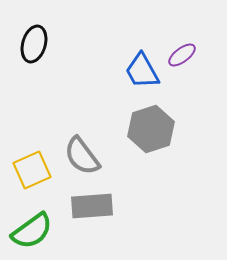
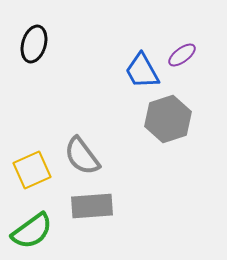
gray hexagon: moved 17 px right, 10 px up
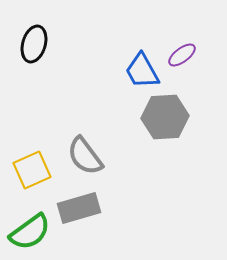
gray hexagon: moved 3 px left, 2 px up; rotated 15 degrees clockwise
gray semicircle: moved 3 px right
gray rectangle: moved 13 px left, 2 px down; rotated 12 degrees counterclockwise
green semicircle: moved 2 px left, 1 px down
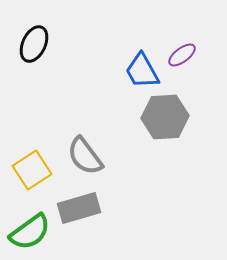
black ellipse: rotated 9 degrees clockwise
yellow square: rotated 9 degrees counterclockwise
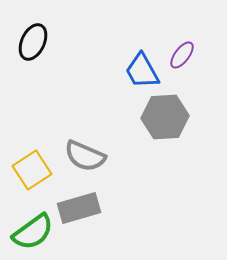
black ellipse: moved 1 px left, 2 px up
purple ellipse: rotated 16 degrees counterclockwise
gray semicircle: rotated 30 degrees counterclockwise
green semicircle: moved 3 px right
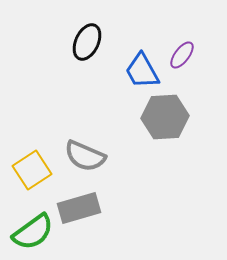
black ellipse: moved 54 px right
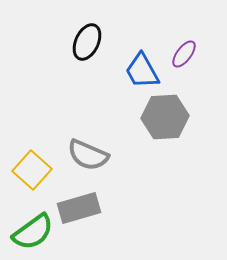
purple ellipse: moved 2 px right, 1 px up
gray semicircle: moved 3 px right, 1 px up
yellow square: rotated 15 degrees counterclockwise
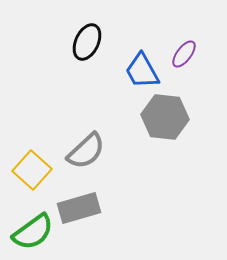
gray hexagon: rotated 9 degrees clockwise
gray semicircle: moved 2 px left, 4 px up; rotated 66 degrees counterclockwise
